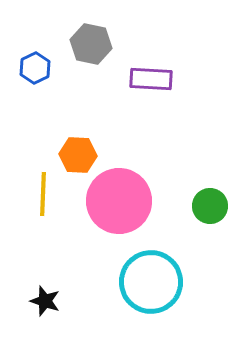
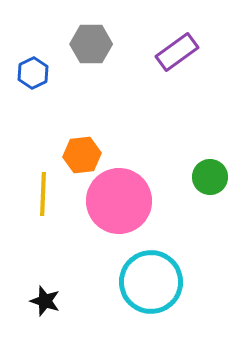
gray hexagon: rotated 12 degrees counterclockwise
blue hexagon: moved 2 px left, 5 px down
purple rectangle: moved 26 px right, 27 px up; rotated 39 degrees counterclockwise
orange hexagon: moved 4 px right; rotated 9 degrees counterclockwise
green circle: moved 29 px up
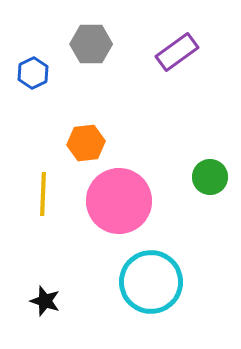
orange hexagon: moved 4 px right, 12 px up
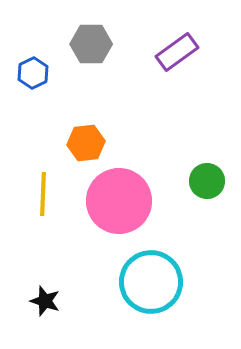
green circle: moved 3 px left, 4 px down
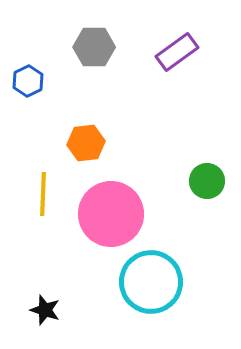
gray hexagon: moved 3 px right, 3 px down
blue hexagon: moved 5 px left, 8 px down
pink circle: moved 8 px left, 13 px down
black star: moved 9 px down
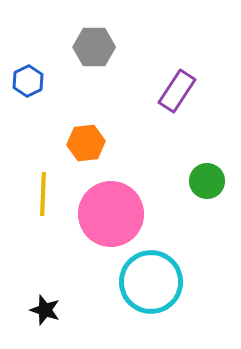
purple rectangle: moved 39 px down; rotated 21 degrees counterclockwise
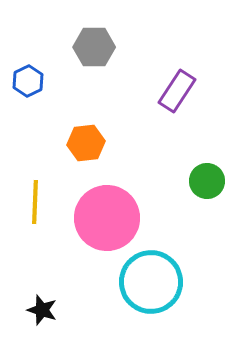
yellow line: moved 8 px left, 8 px down
pink circle: moved 4 px left, 4 px down
black star: moved 3 px left
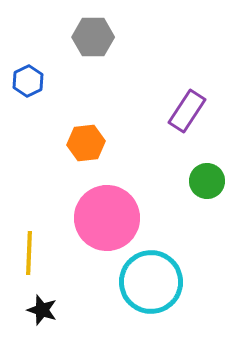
gray hexagon: moved 1 px left, 10 px up
purple rectangle: moved 10 px right, 20 px down
yellow line: moved 6 px left, 51 px down
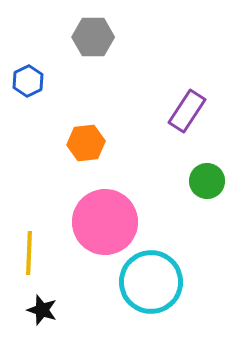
pink circle: moved 2 px left, 4 px down
